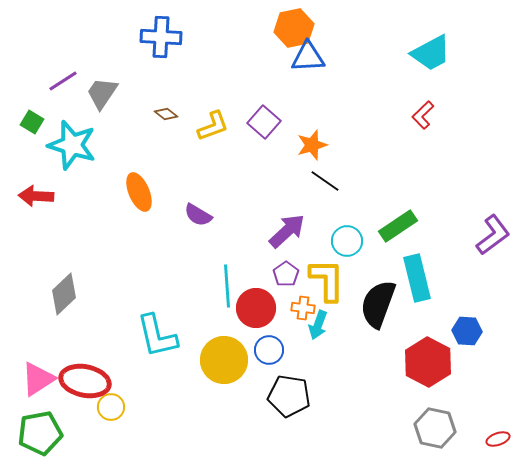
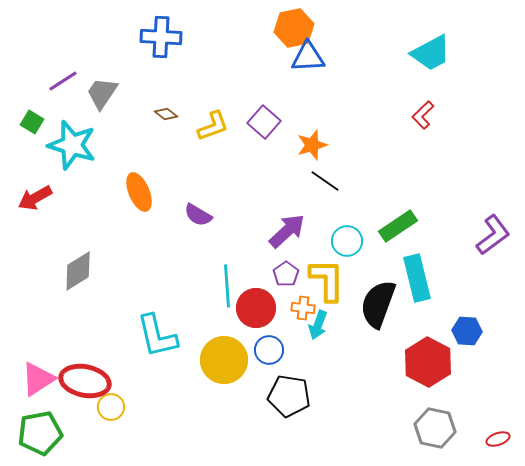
red arrow at (36, 196): moved 1 px left, 2 px down; rotated 32 degrees counterclockwise
gray diamond at (64, 294): moved 14 px right, 23 px up; rotated 12 degrees clockwise
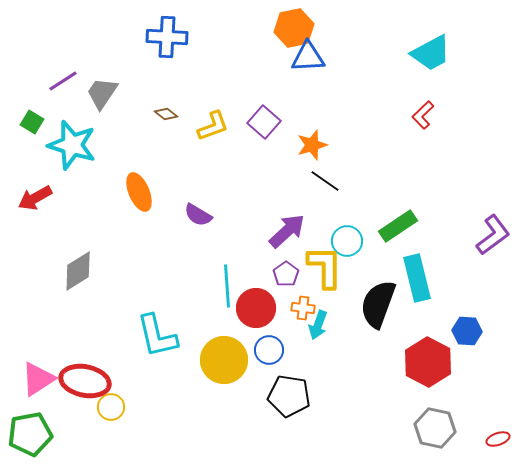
blue cross at (161, 37): moved 6 px right
yellow L-shape at (327, 280): moved 2 px left, 13 px up
green pentagon at (40, 433): moved 10 px left, 1 px down
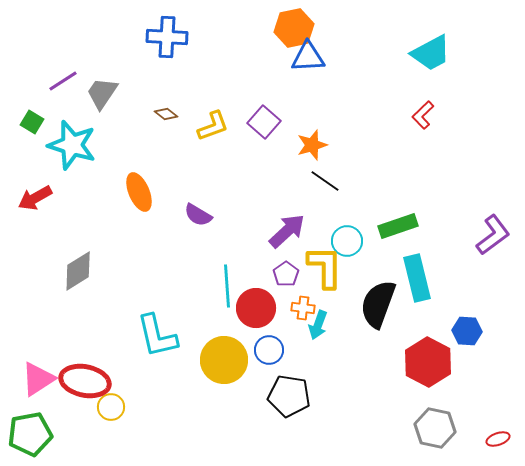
green rectangle at (398, 226): rotated 15 degrees clockwise
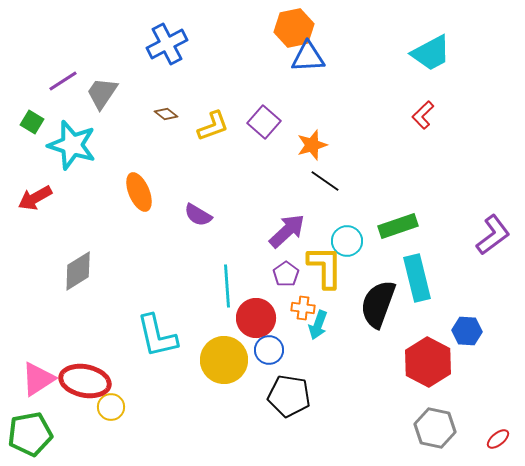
blue cross at (167, 37): moved 7 px down; rotated 30 degrees counterclockwise
red circle at (256, 308): moved 10 px down
red ellipse at (498, 439): rotated 20 degrees counterclockwise
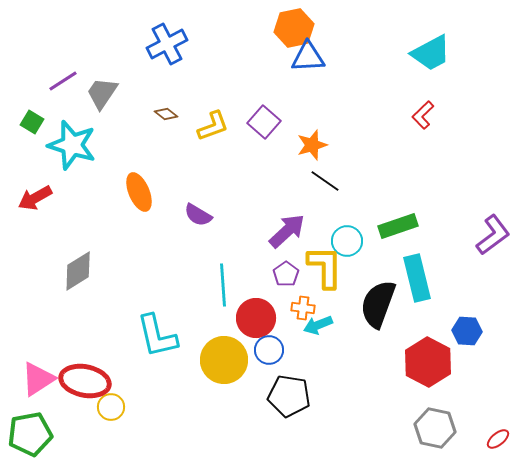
cyan line at (227, 286): moved 4 px left, 1 px up
cyan arrow at (318, 325): rotated 48 degrees clockwise
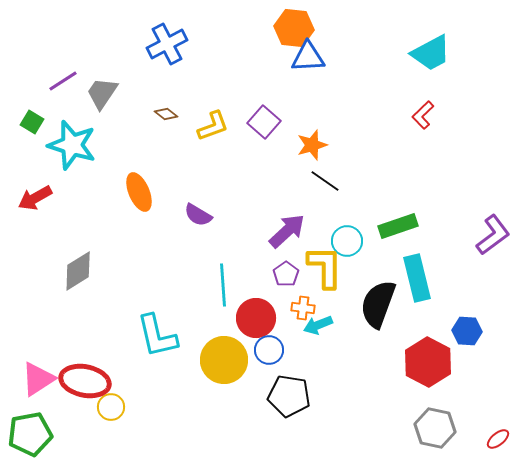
orange hexagon at (294, 28): rotated 18 degrees clockwise
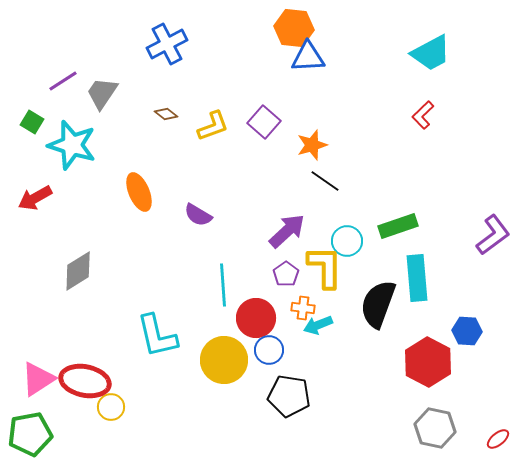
cyan rectangle at (417, 278): rotated 9 degrees clockwise
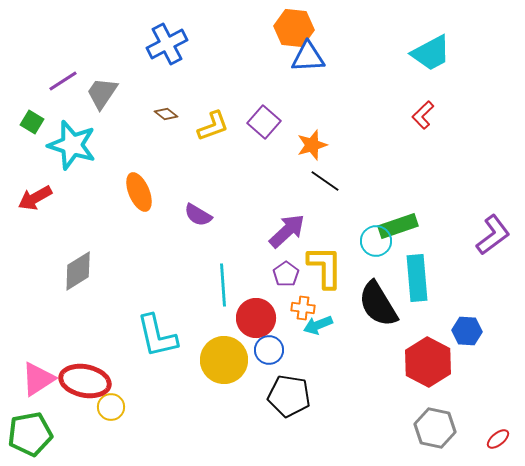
cyan circle at (347, 241): moved 29 px right
black semicircle at (378, 304): rotated 51 degrees counterclockwise
